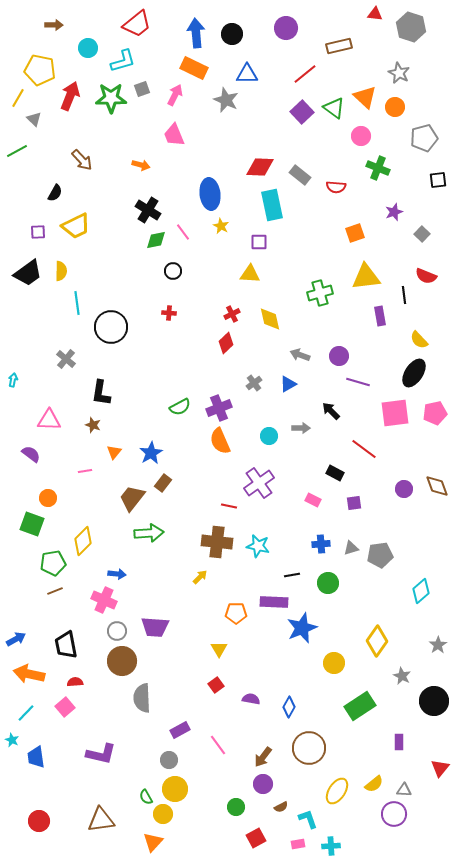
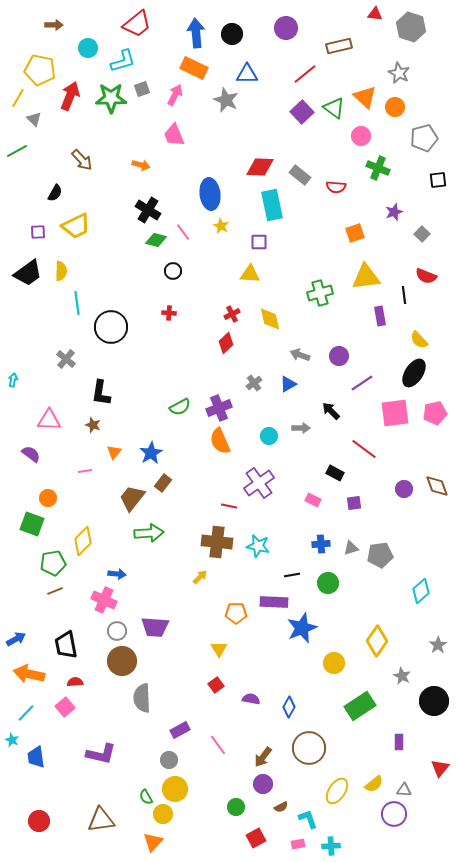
green diamond at (156, 240): rotated 25 degrees clockwise
purple line at (358, 382): moved 4 px right, 1 px down; rotated 50 degrees counterclockwise
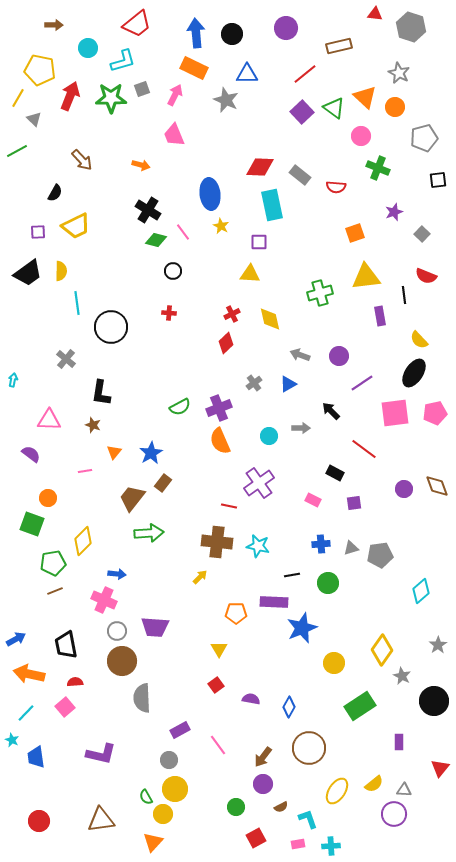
yellow diamond at (377, 641): moved 5 px right, 9 px down
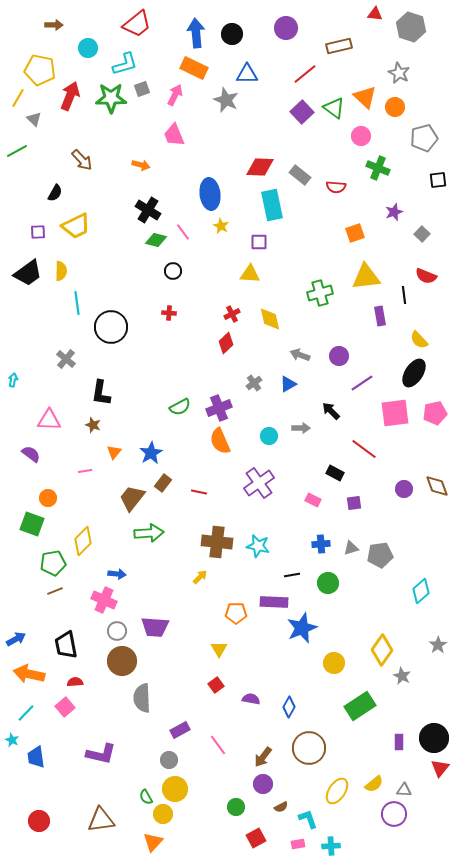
cyan L-shape at (123, 61): moved 2 px right, 3 px down
red line at (229, 506): moved 30 px left, 14 px up
black circle at (434, 701): moved 37 px down
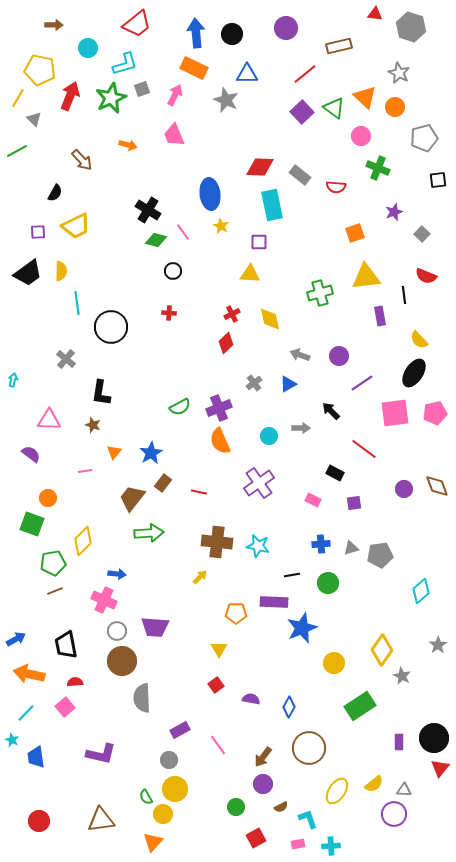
green star at (111, 98): rotated 24 degrees counterclockwise
orange arrow at (141, 165): moved 13 px left, 20 px up
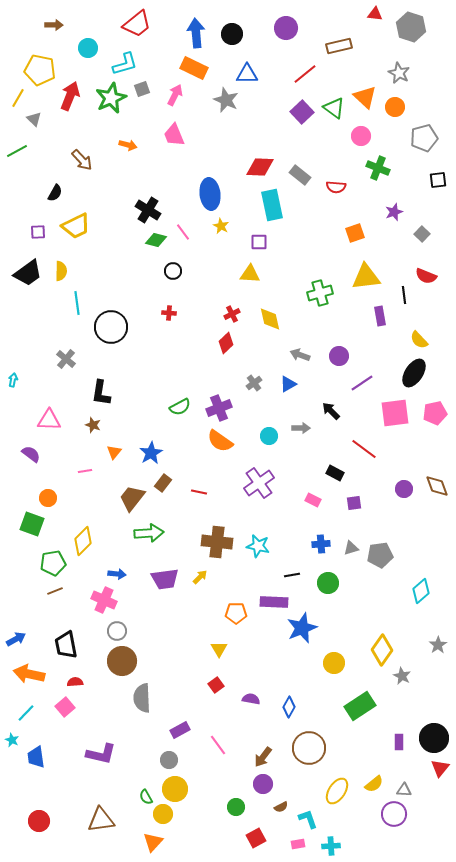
orange semicircle at (220, 441): rotated 32 degrees counterclockwise
purple trapezoid at (155, 627): moved 10 px right, 48 px up; rotated 12 degrees counterclockwise
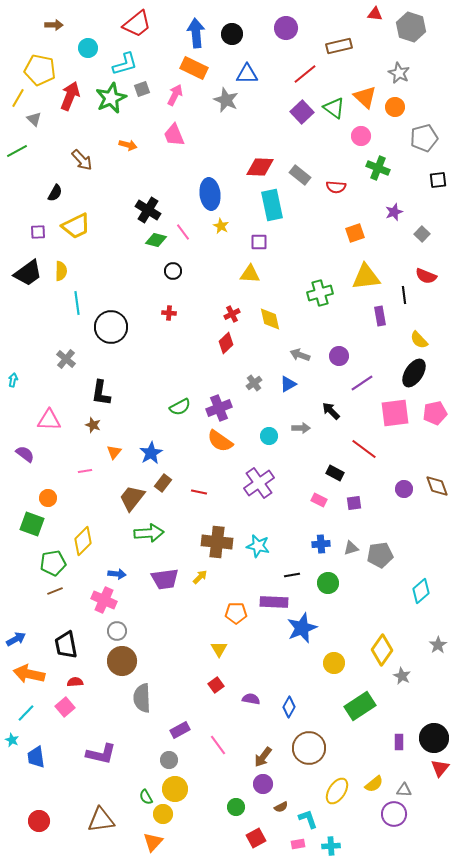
purple semicircle at (31, 454): moved 6 px left
pink rectangle at (313, 500): moved 6 px right
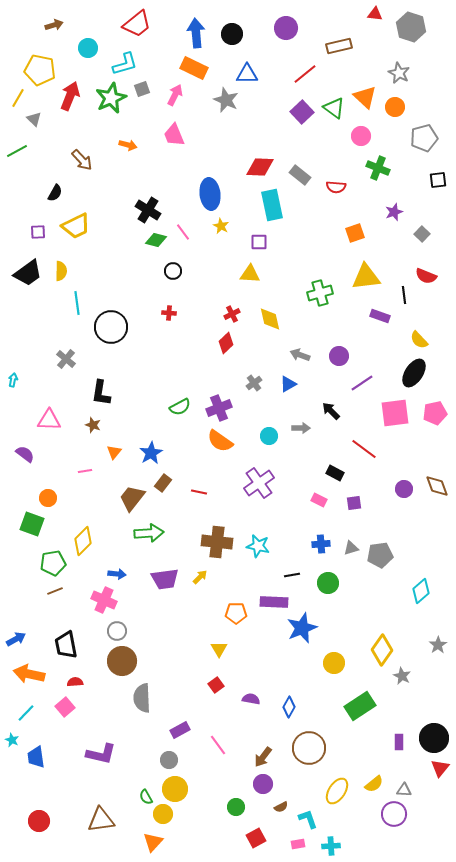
brown arrow at (54, 25): rotated 18 degrees counterclockwise
purple rectangle at (380, 316): rotated 60 degrees counterclockwise
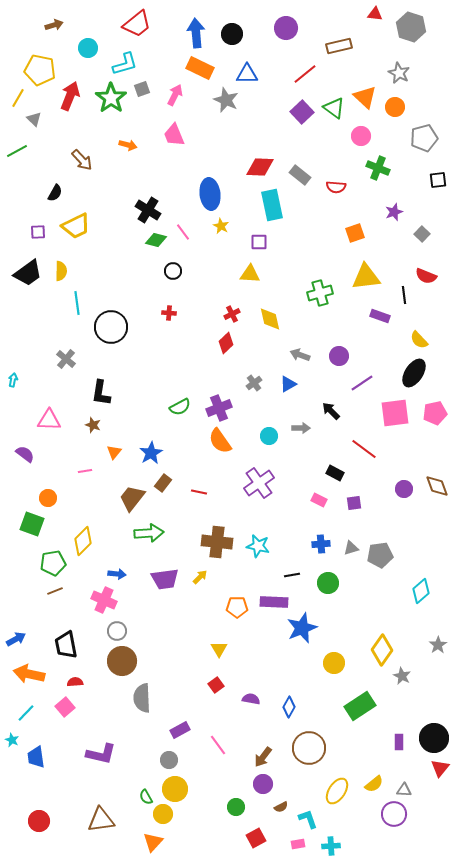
orange rectangle at (194, 68): moved 6 px right
green star at (111, 98): rotated 12 degrees counterclockwise
orange semicircle at (220, 441): rotated 20 degrees clockwise
orange pentagon at (236, 613): moved 1 px right, 6 px up
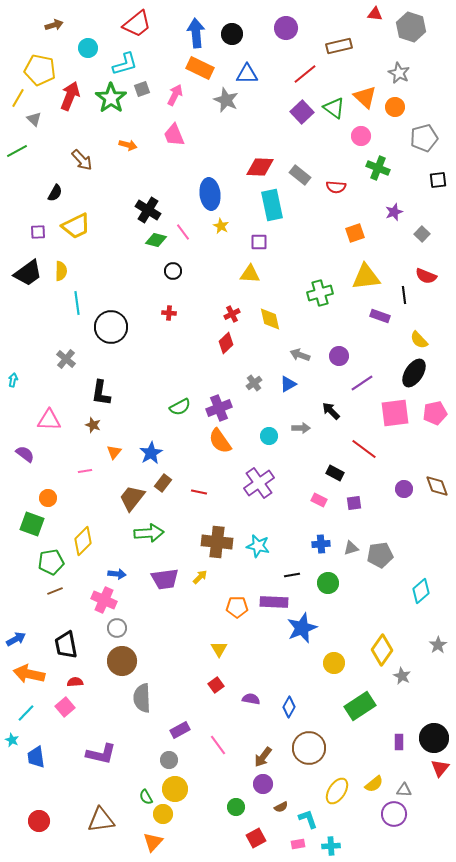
green pentagon at (53, 563): moved 2 px left, 1 px up
gray circle at (117, 631): moved 3 px up
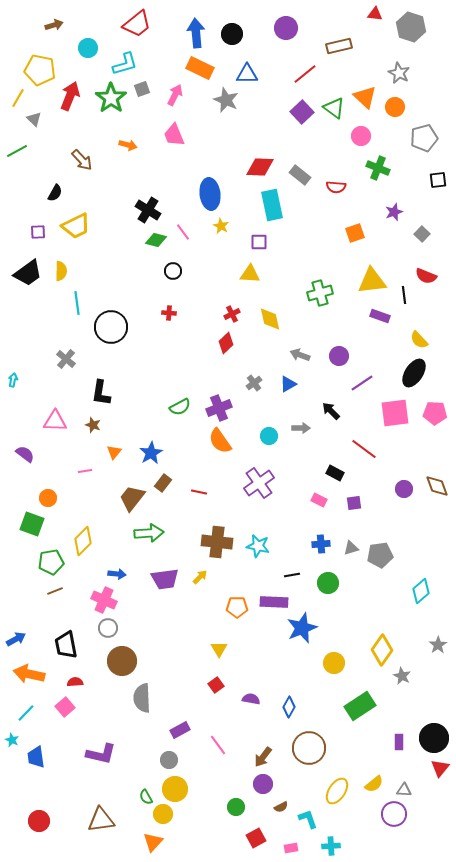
yellow triangle at (366, 277): moved 6 px right, 4 px down
pink pentagon at (435, 413): rotated 15 degrees clockwise
pink triangle at (49, 420): moved 6 px right, 1 px down
gray circle at (117, 628): moved 9 px left
pink rectangle at (298, 844): moved 7 px left, 4 px down
